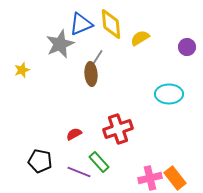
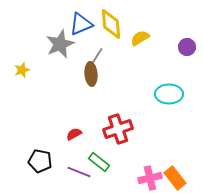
gray line: moved 2 px up
green rectangle: rotated 10 degrees counterclockwise
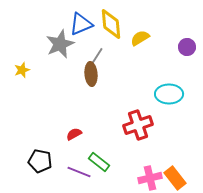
red cross: moved 20 px right, 4 px up
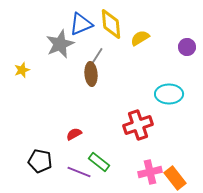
pink cross: moved 6 px up
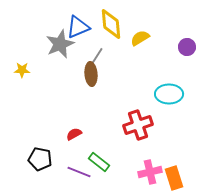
blue triangle: moved 3 px left, 3 px down
yellow star: rotated 21 degrees clockwise
black pentagon: moved 2 px up
orange rectangle: moved 1 px left; rotated 20 degrees clockwise
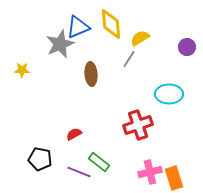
gray line: moved 32 px right, 3 px down
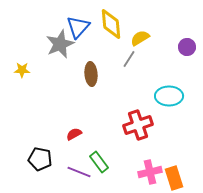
blue triangle: rotated 25 degrees counterclockwise
cyan ellipse: moved 2 px down
green rectangle: rotated 15 degrees clockwise
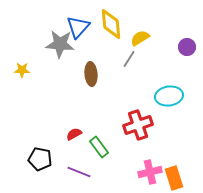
gray star: rotated 28 degrees clockwise
cyan ellipse: rotated 8 degrees counterclockwise
green rectangle: moved 15 px up
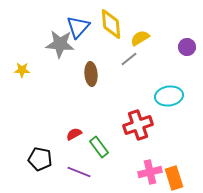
gray line: rotated 18 degrees clockwise
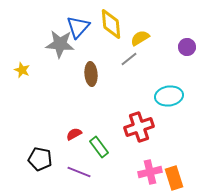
yellow star: rotated 21 degrees clockwise
red cross: moved 1 px right, 2 px down
